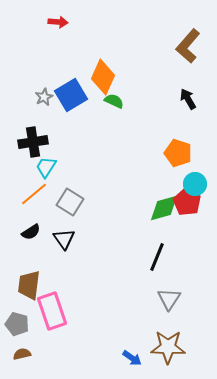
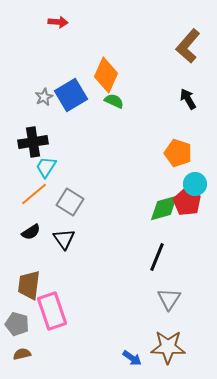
orange diamond: moved 3 px right, 2 px up
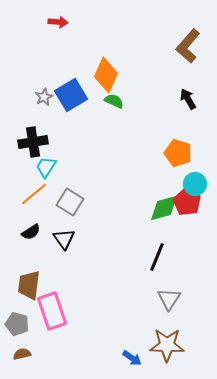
brown star: moved 1 px left, 2 px up
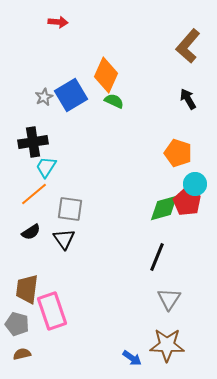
gray square: moved 7 px down; rotated 24 degrees counterclockwise
brown trapezoid: moved 2 px left, 4 px down
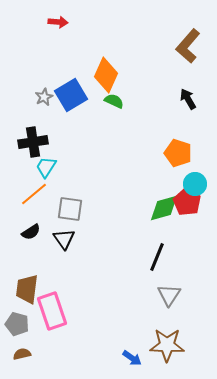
gray triangle: moved 4 px up
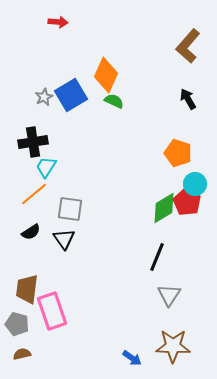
green diamond: rotated 16 degrees counterclockwise
brown star: moved 6 px right, 1 px down
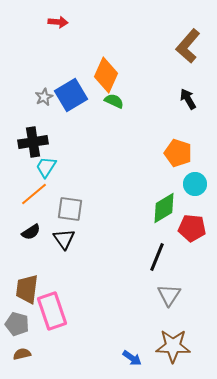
red pentagon: moved 5 px right, 26 px down; rotated 24 degrees counterclockwise
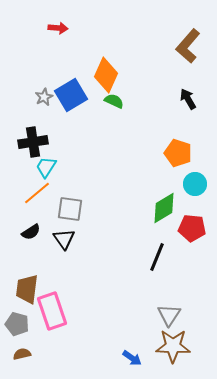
red arrow: moved 6 px down
orange line: moved 3 px right, 1 px up
gray triangle: moved 20 px down
